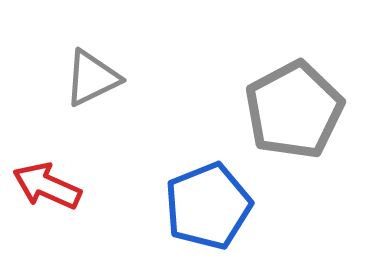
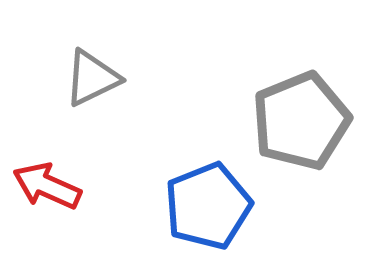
gray pentagon: moved 7 px right, 11 px down; rotated 6 degrees clockwise
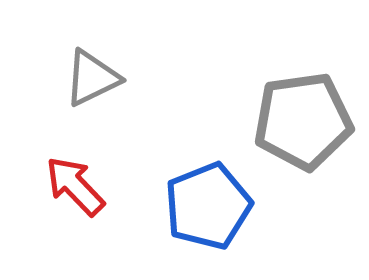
gray pentagon: moved 2 px right; rotated 14 degrees clockwise
red arrow: moved 28 px right; rotated 22 degrees clockwise
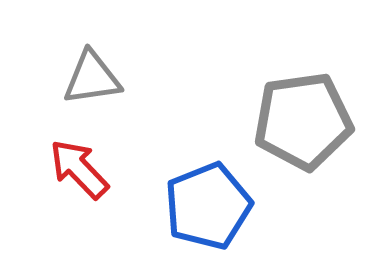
gray triangle: rotated 18 degrees clockwise
red arrow: moved 4 px right, 17 px up
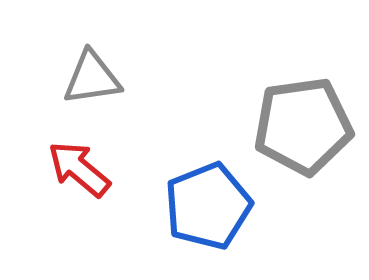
gray pentagon: moved 5 px down
red arrow: rotated 6 degrees counterclockwise
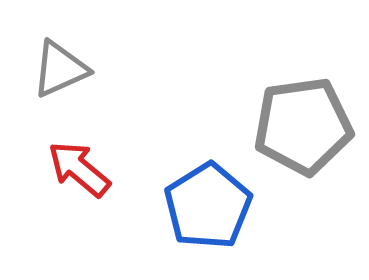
gray triangle: moved 32 px left, 9 px up; rotated 16 degrees counterclockwise
blue pentagon: rotated 10 degrees counterclockwise
